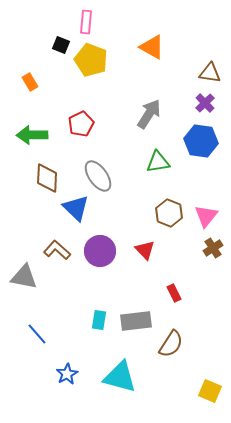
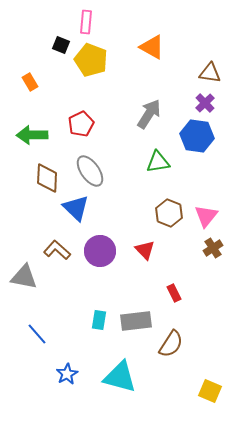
blue hexagon: moved 4 px left, 5 px up
gray ellipse: moved 8 px left, 5 px up
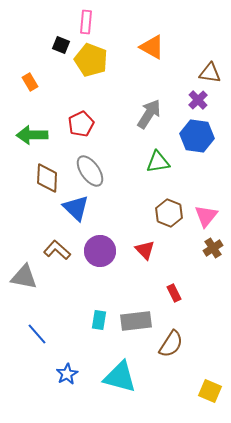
purple cross: moved 7 px left, 3 px up
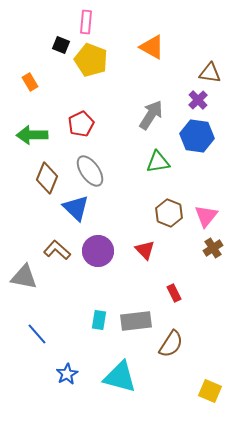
gray arrow: moved 2 px right, 1 px down
brown diamond: rotated 20 degrees clockwise
purple circle: moved 2 px left
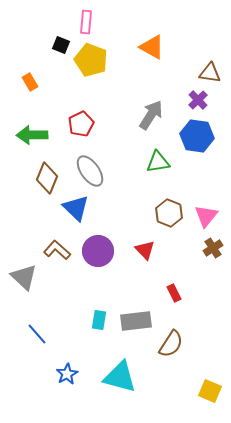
gray triangle: rotated 32 degrees clockwise
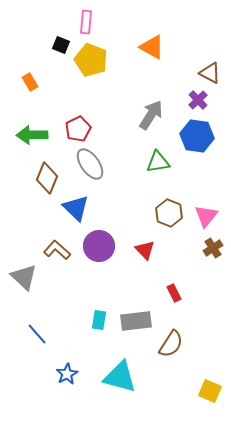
brown triangle: rotated 20 degrees clockwise
red pentagon: moved 3 px left, 5 px down
gray ellipse: moved 7 px up
purple circle: moved 1 px right, 5 px up
